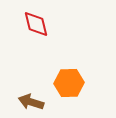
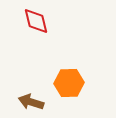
red diamond: moved 3 px up
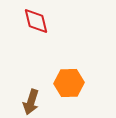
brown arrow: rotated 90 degrees counterclockwise
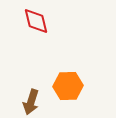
orange hexagon: moved 1 px left, 3 px down
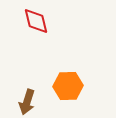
brown arrow: moved 4 px left
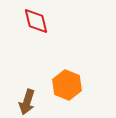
orange hexagon: moved 1 px left, 1 px up; rotated 24 degrees clockwise
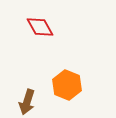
red diamond: moved 4 px right, 6 px down; rotated 16 degrees counterclockwise
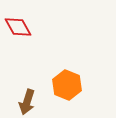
red diamond: moved 22 px left
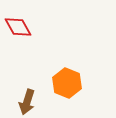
orange hexagon: moved 2 px up
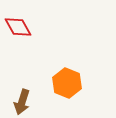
brown arrow: moved 5 px left
